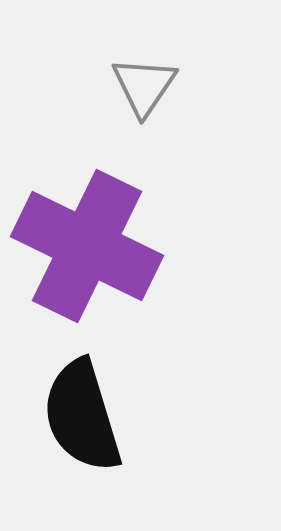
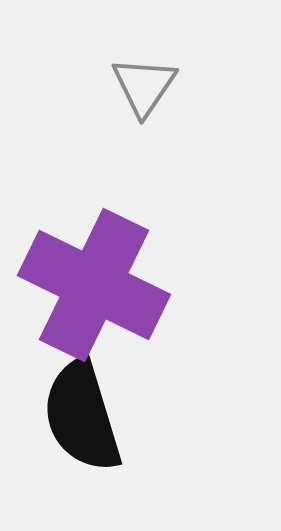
purple cross: moved 7 px right, 39 px down
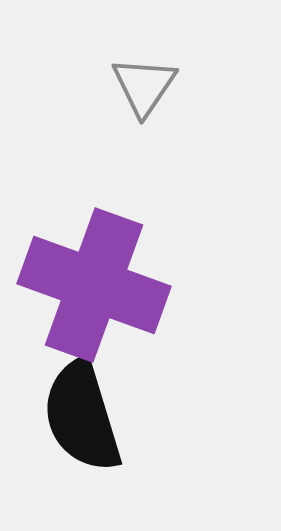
purple cross: rotated 6 degrees counterclockwise
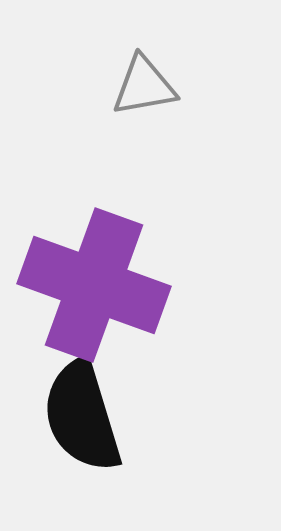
gray triangle: rotated 46 degrees clockwise
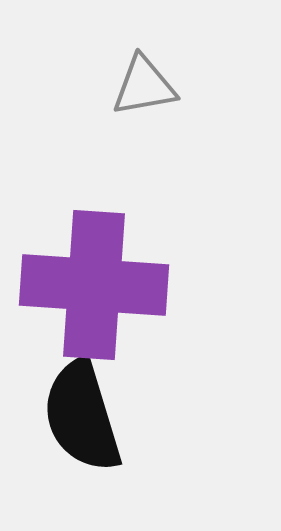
purple cross: rotated 16 degrees counterclockwise
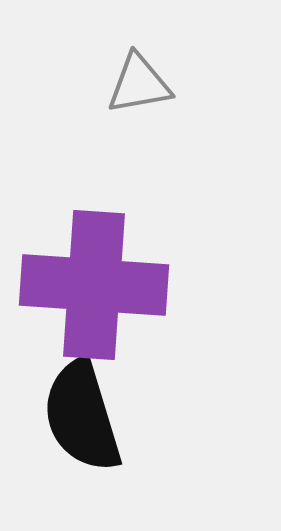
gray triangle: moved 5 px left, 2 px up
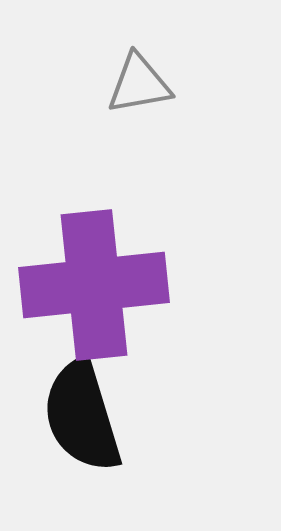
purple cross: rotated 10 degrees counterclockwise
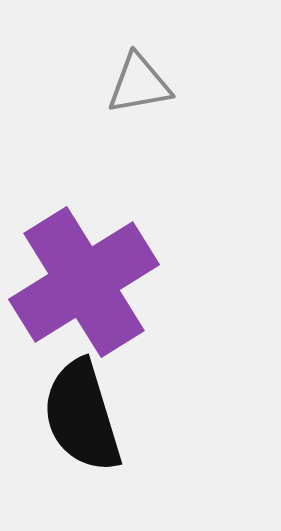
purple cross: moved 10 px left, 3 px up; rotated 26 degrees counterclockwise
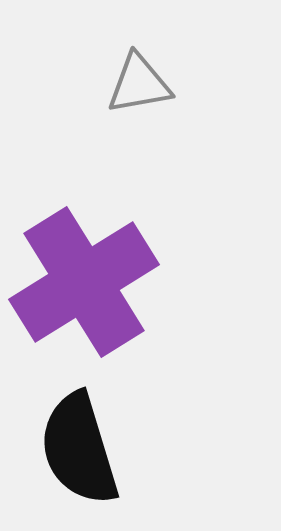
black semicircle: moved 3 px left, 33 px down
